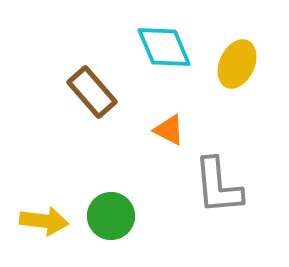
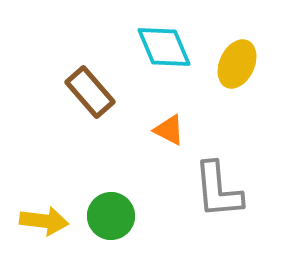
brown rectangle: moved 2 px left
gray L-shape: moved 4 px down
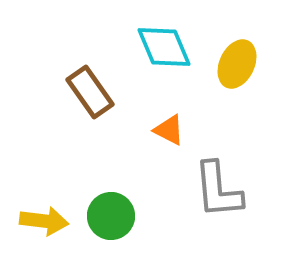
brown rectangle: rotated 6 degrees clockwise
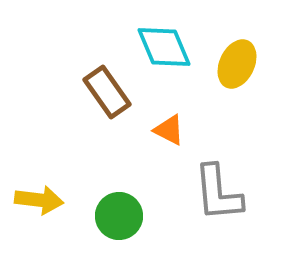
brown rectangle: moved 17 px right
gray L-shape: moved 3 px down
green circle: moved 8 px right
yellow arrow: moved 5 px left, 21 px up
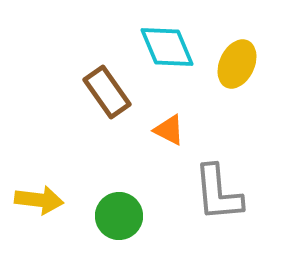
cyan diamond: moved 3 px right
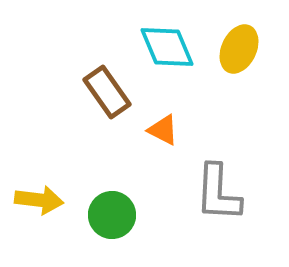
yellow ellipse: moved 2 px right, 15 px up
orange triangle: moved 6 px left
gray L-shape: rotated 8 degrees clockwise
green circle: moved 7 px left, 1 px up
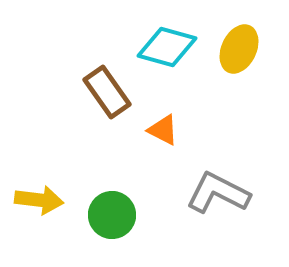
cyan diamond: rotated 52 degrees counterclockwise
gray L-shape: rotated 114 degrees clockwise
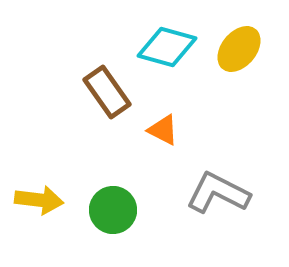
yellow ellipse: rotated 15 degrees clockwise
green circle: moved 1 px right, 5 px up
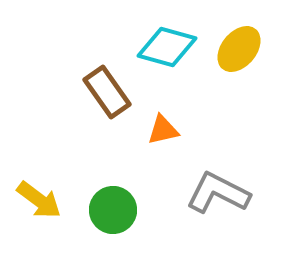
orange triangle: rotated 40 degrees counterclockwise
yellow arrow: rotated 30 degrees clockwise
